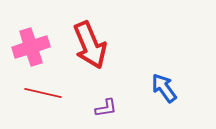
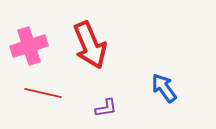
pink cross: moved 2 px left, 1 px up
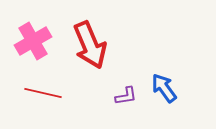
pink cross: moved 4 px right, 5 px up; rotated 12 degrees counterclockwise
purple L-shape: moved 20 px right, 12 px up
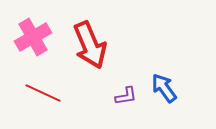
pink cross: moved 4 px up
red line: rotated 12 degrees clockwise
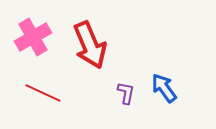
purple L-shape: moved 3 px up; rotated 70 degrees counterclockwise
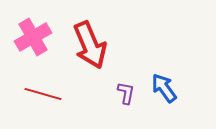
red line: moved 1 px down; rotated 9 degrees counterclockwise
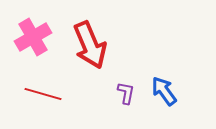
blue arrow: moved 3 px down
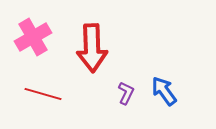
red arrow: moved 2 px right, 3 px down; rotated 21 degrees clockwise
purple L-shape: rotated 15 degrees clockwise
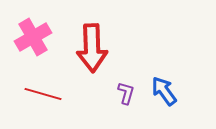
purple L-shape: rotated 10 degrees counterclockwise
